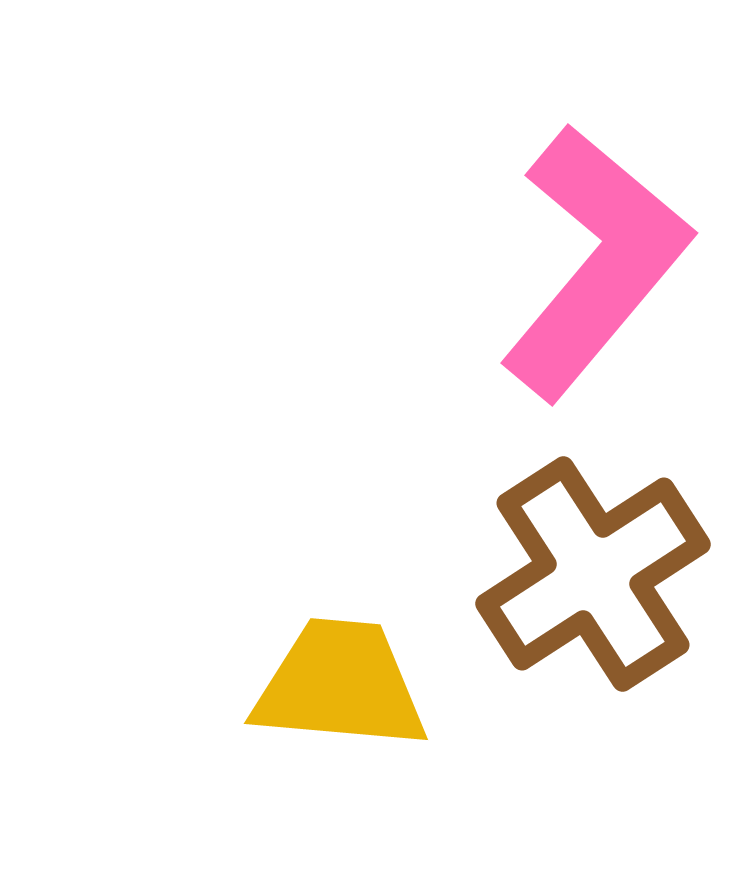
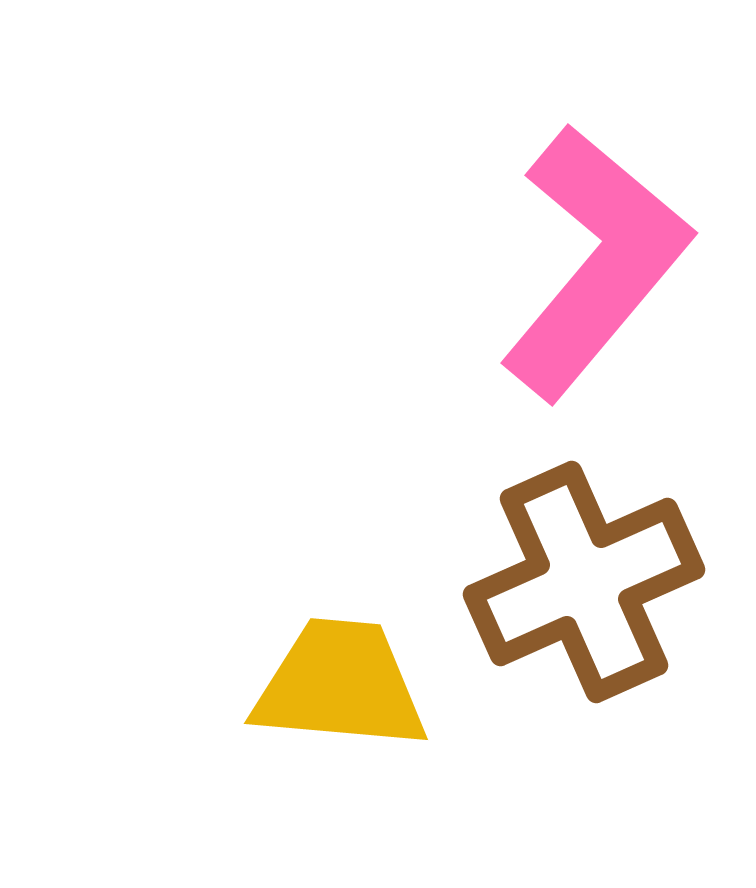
brown cross: moved 9 px left, 8 px down; rotated 9 degrees clockwise
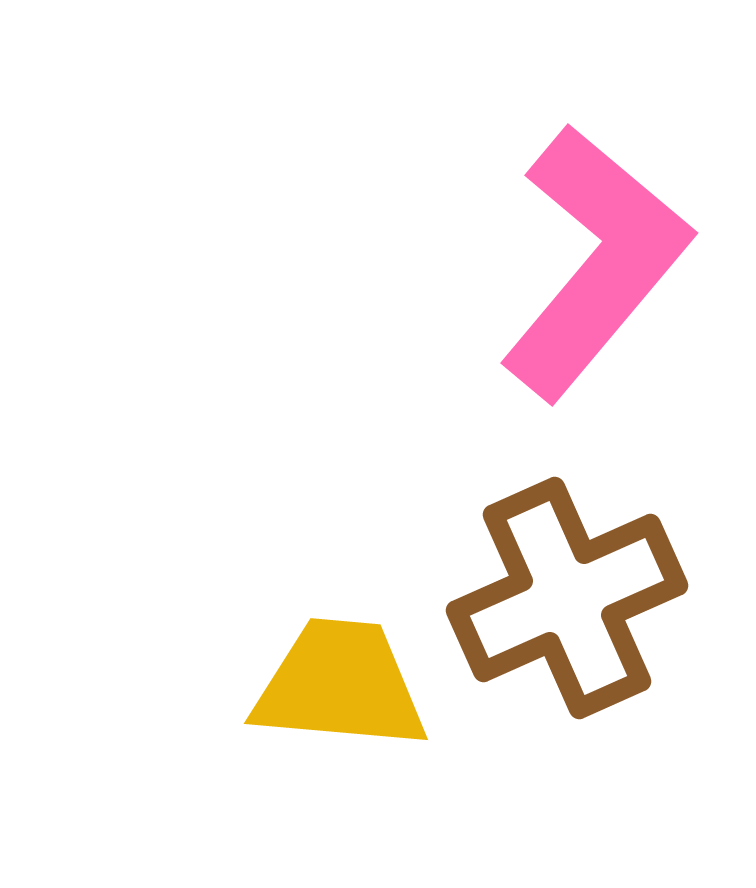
brown cross: moved 17 px left, 16 px down
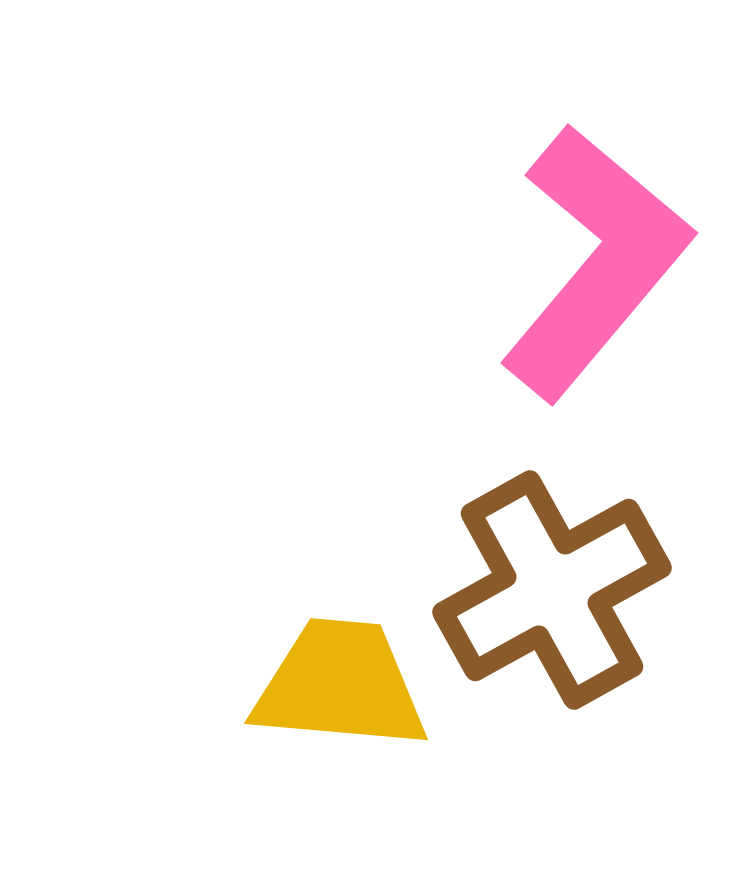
brown cross: moved 15 px left, 8 px up; rotated 5 degrees counterclockwise
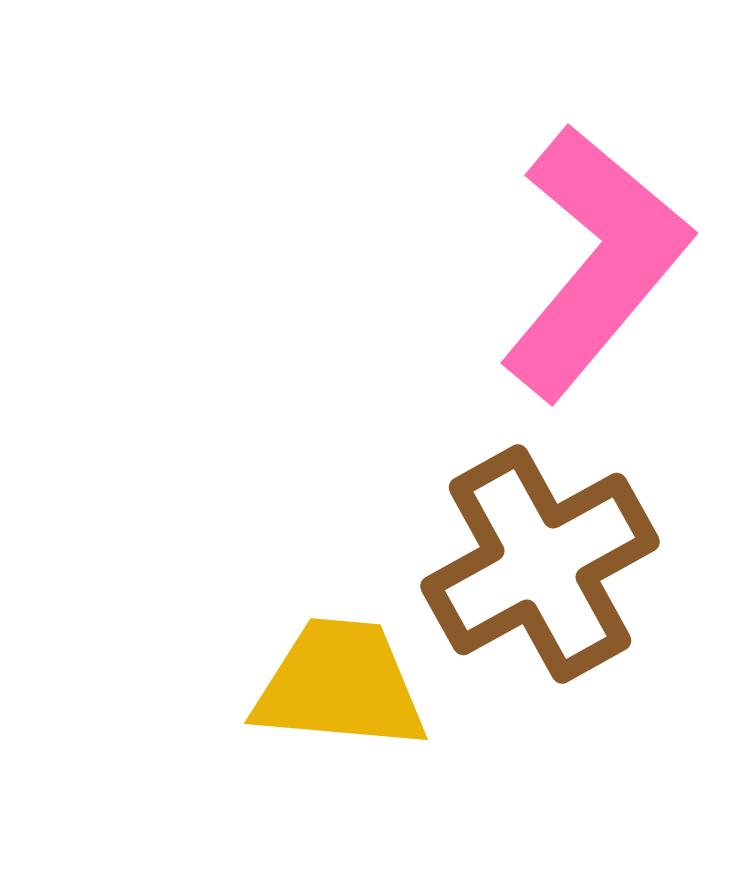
brown cross: moved 12 px left, 26 px up
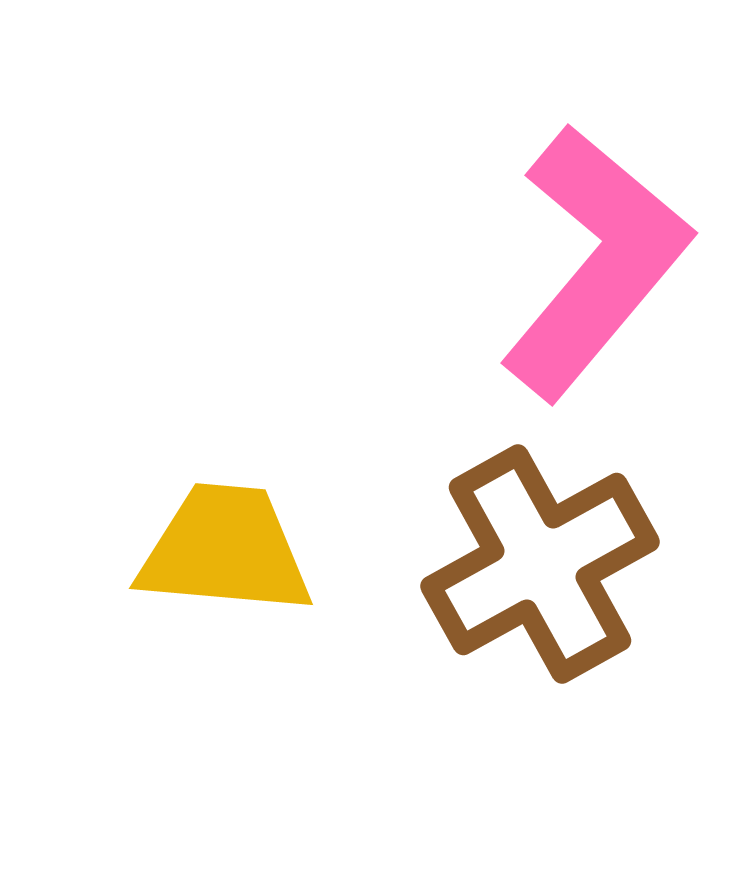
yellow trapezoid: moved 115 px left, 135 px up
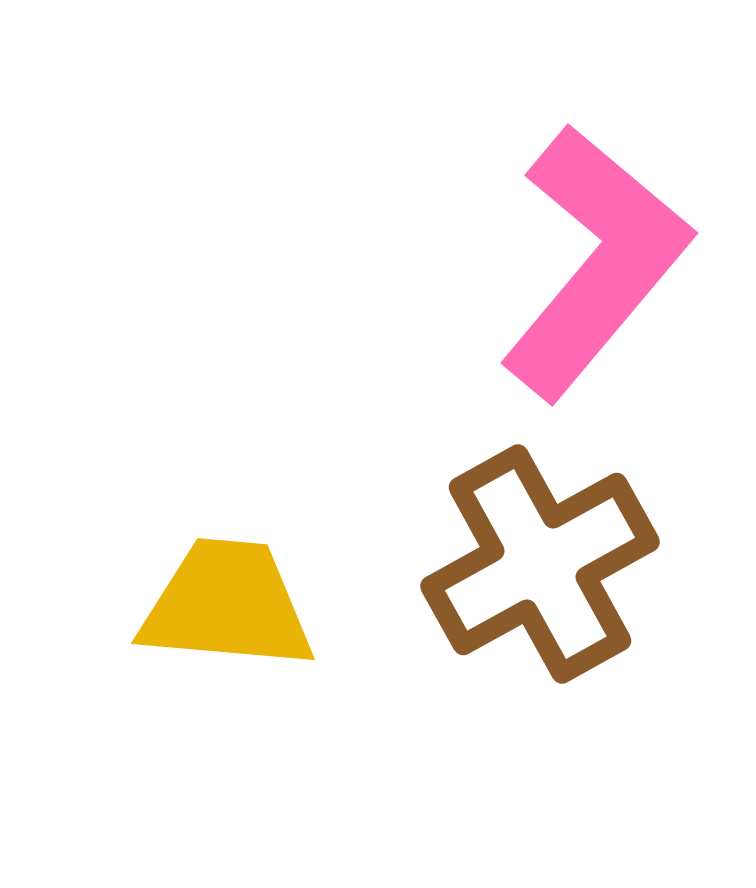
yellow trapezoid: moved 2 px right, 55 px down
